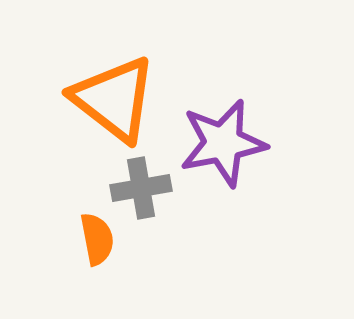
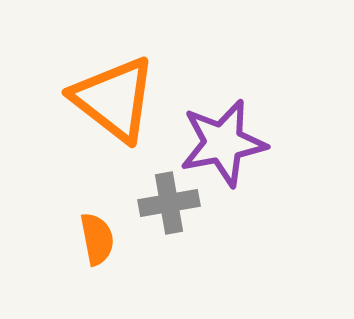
gray cross: moved 28 px right, 15 px down
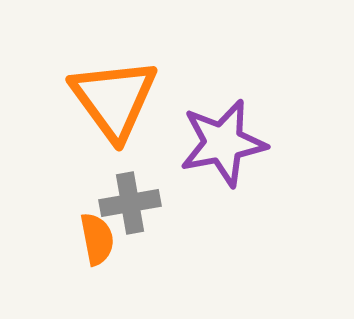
orange triangle: rotated 16 degrees clockwise
gray cross: moved 39 px left
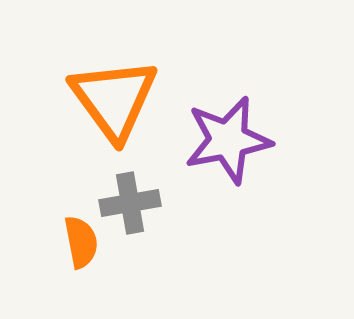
purple star: moved 5 px right, 3 px up
orange semicircle: moved 16 px left, 3 px down
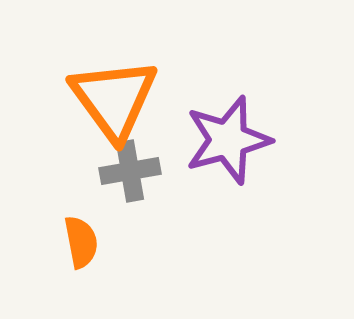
purple star: rotated 4 degrees counterclockwise
gray cross: moved 32 px up
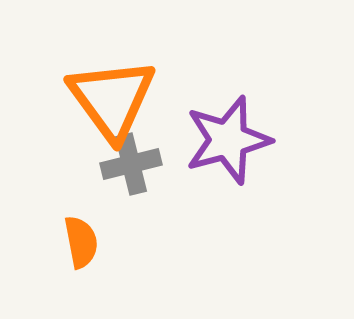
orange triangle: moved 2 px left
gray cross: moved 1 px right, 7 px up; rotated 4 degrees counterclockwise
